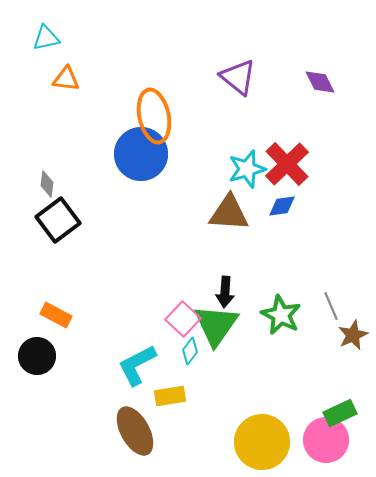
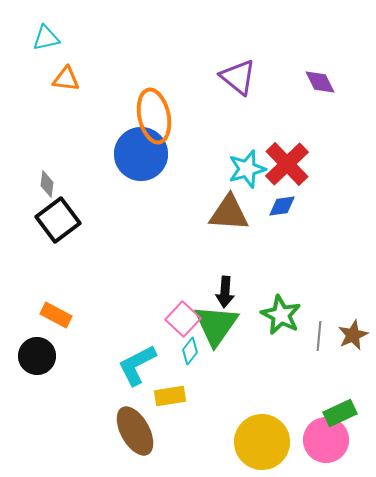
gray line: moved 12 px left, 30 px down; rotated 28 degrees clockwise
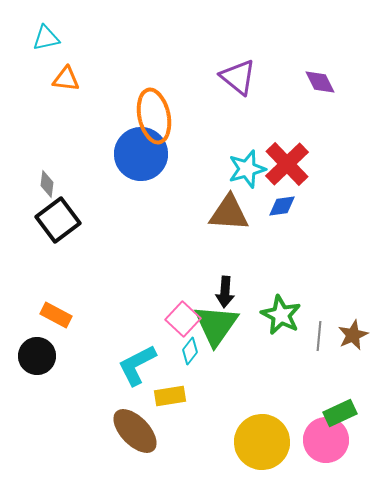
brown ellipse: rotated 15 degrees counterclockwise
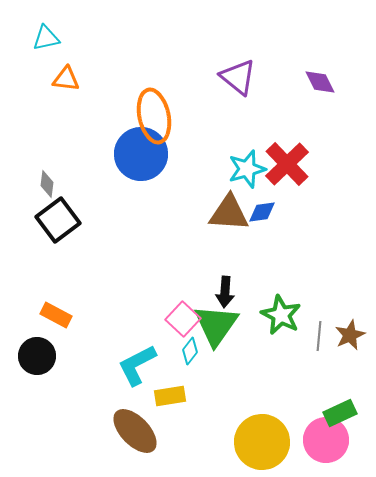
blue diamond: moved 20 px left, 6 px down
brown star: moved 3 px left
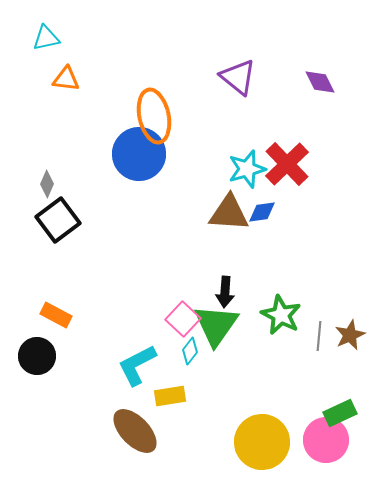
blue circle: moved 2 px left
gray diamond: rotated 16 degrees clockwise
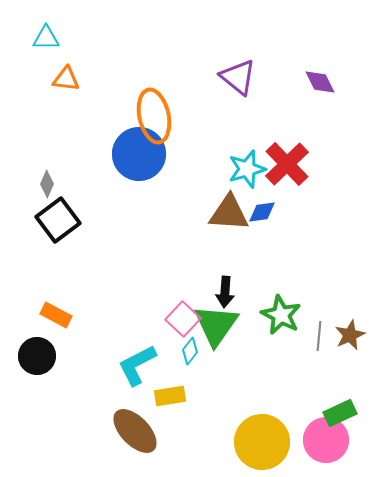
cyan triangle: rotated 12 degrees clockwise
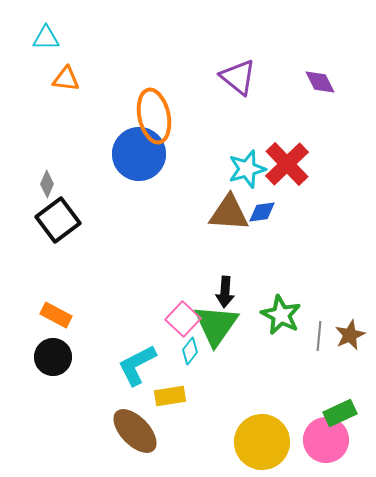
black circle: moved 16 px right, 1 px down
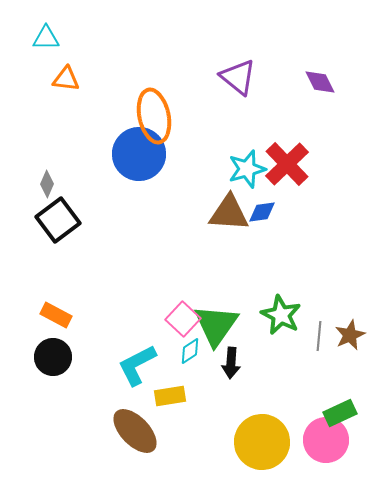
black arrow: moved 6 px right, 71 px down
cyan diamond: rotated 20 degrees clockwise
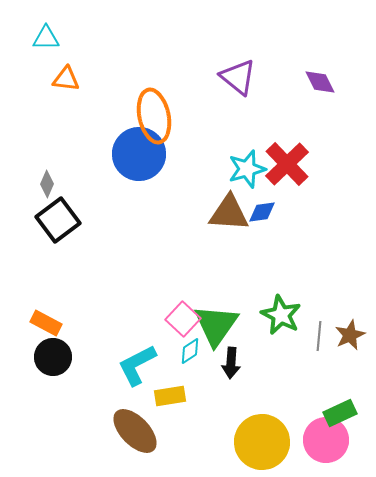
orange rectangle: moved 10 px left, 8 px down
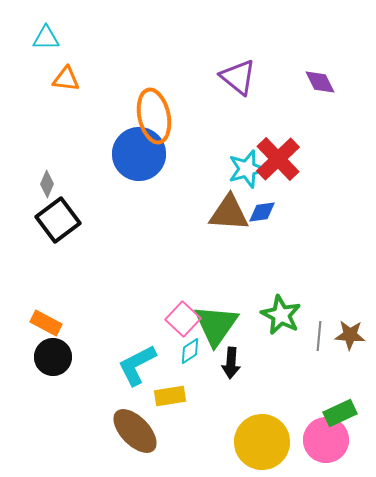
red cross: moved 9 px left, 5 px up
brown star: rotated 28 degrees clockwise
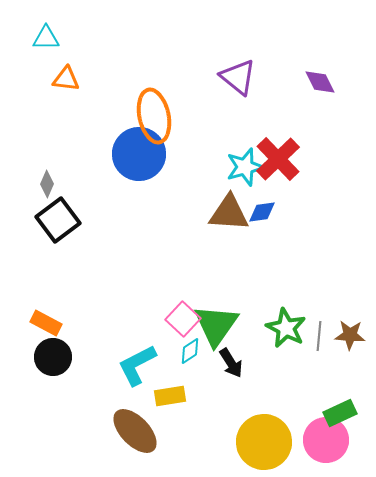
cyan star: moved 2 px left, 2 px up
green star: moved 5 px right, 13 px down
black arrow: rotated 36 degrees counterclockwise
yellow circle: moved 2 px right
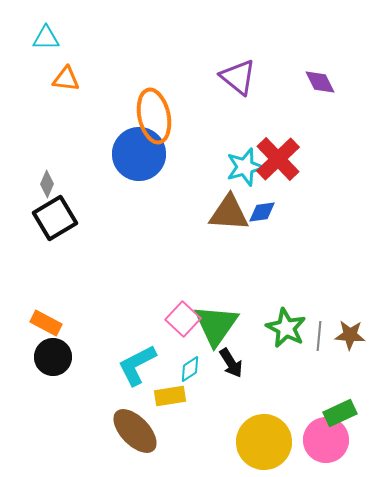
black square: moved 3 px left, 2 px up; rotated 6 degrees clockwise
cyan diamond: moved 18 px down
